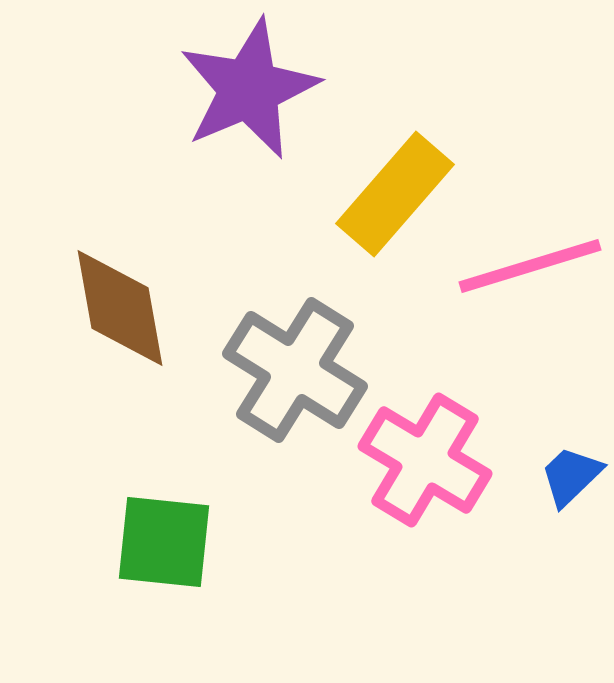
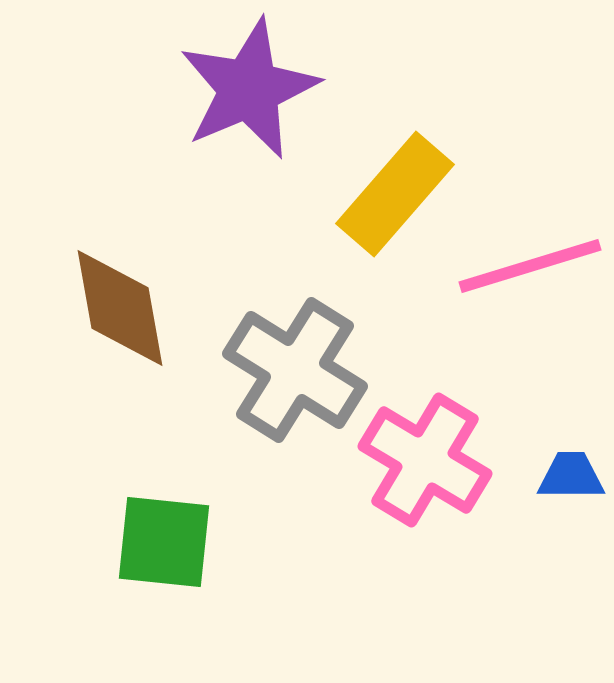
blue trapezoid: rotated 44 degrees clockwise
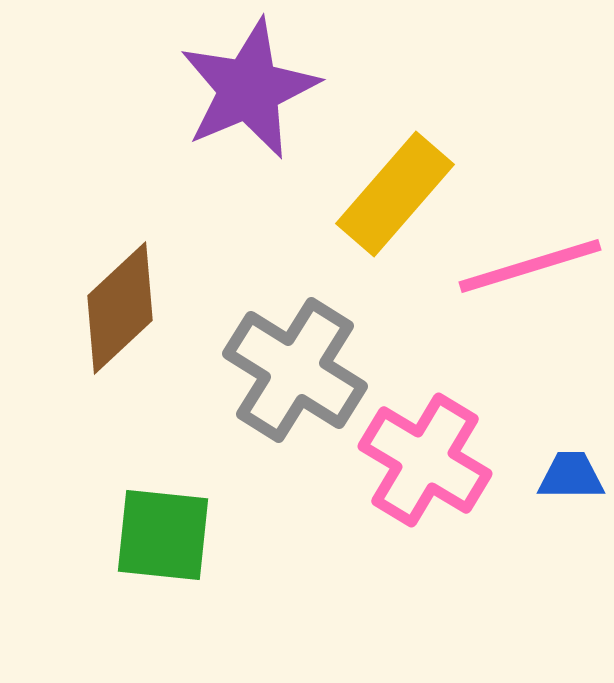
brown diamond: rotated 57 degrees clockwise
green square: moved 1 px left, 7 px up
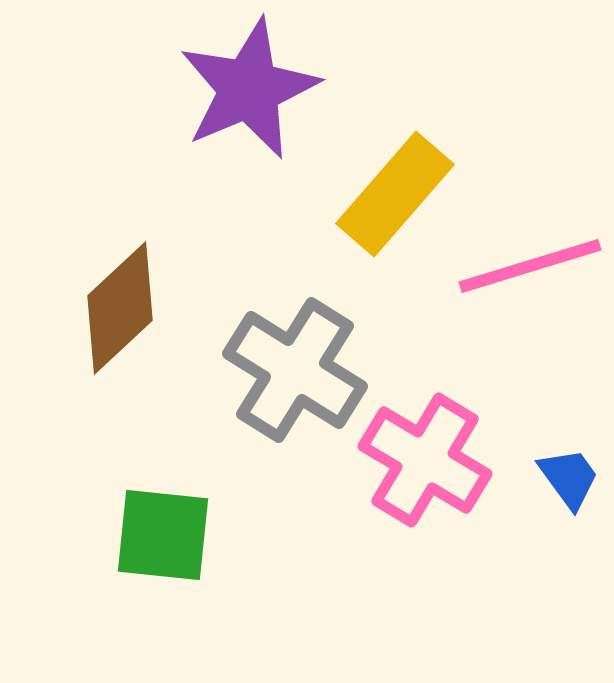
blue trapezoid: moved 2 px left, 2 px down; rotated 54 degrees clockwise
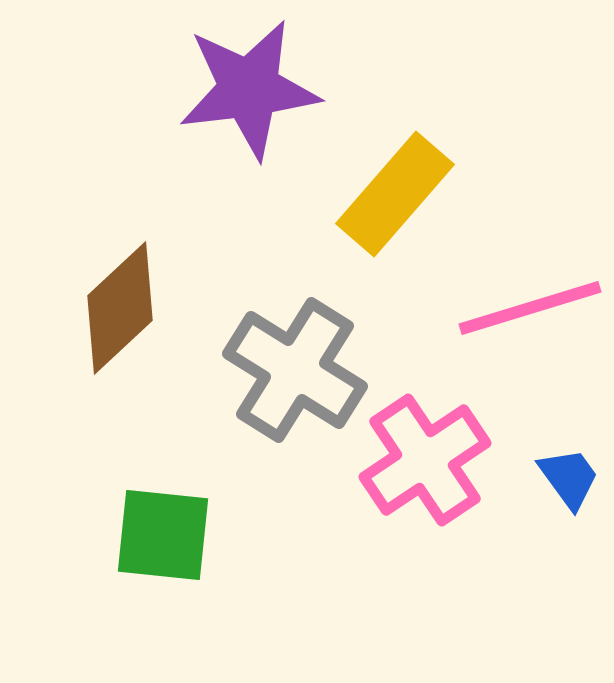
purple star: rotated 16 degrees clockwise
pink line: moved 42 px down
pink cross: rotated 25 degrees clockwise
